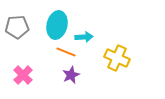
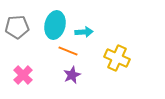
cyan ellipse: moved 2 px left
cyan arrow: moved 5 px up
orange line: moved 2 px right, 1 px up
purple star: moved 1 px right
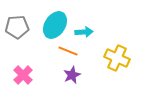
cyan ellipse: rotated 20 degrees clockwise
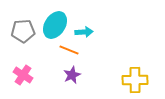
gray pentagon: moved 6 px right, 4 px down
orange line: moved 1 px right, 1 px up
yellow cross: moved 18 px right, 22 px down; rotated 25 degrees counterclockwise
pink cross: rotated 12 degrees counterclockwise
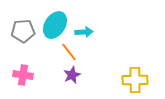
orange line: moved 2 px down; rotated 30 degrees clockwise
pink cross: rotated 24 degrees counterclockwise
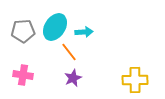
cyan ellipse: moved 2 px down
purple star: moved 1 px right, 3 px down
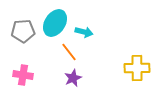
cyan ellipse: moved 4 px up
cyan arrow: rotated 18 degrees clockwise
yellow cross: moved 2 px right, 12 px up
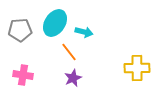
gray pentagon: moved 3 px left, 1 px up
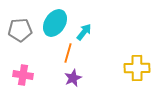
cyan arrow: rotated 66 degrees counterclockwise
orange line: moved 1 px left, 1 px down; rotated 54 degrees clockwise
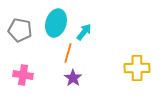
cyan ellipse: moved 1 px right; rotated 16 degrees counterclockwise
gray pentagon: rotated 15 degrees clockwise
purple star: rotated 12 degrees counterclockwise
